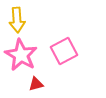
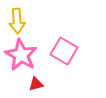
yellow arrow: moved 1 px down
pink square: rotated 32 degrees counterclockwise
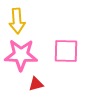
pink square: moved 2 px right; rotated 28 degrees counterclockwise
pink star: rotated 28 degrees counterclockwise
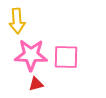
pink square: moved 6 px down
pink star: moved 10 px right
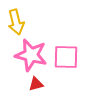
yellow arrow: moved 1 px left, 1 px down; rotated 10 degrees counterclockwise
pink star: rotated 12 degrees clockwise
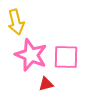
pink star: rotated 8 degrees clockwise
red triangle: moved 10 px right
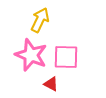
yellow arrow: moved 24 px right, 2 px up; rotated 140 degrees counterclockwise
red triangle: moved 5 px right; rotated 42 degrees clockwise
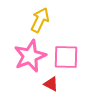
pink star: moved 1 px left, 1 px down; rotated 28 degrees clockwise
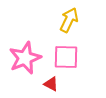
yellow arrow: moved 29 px right
pink star: moved 5 px left, 2 px down
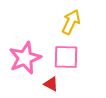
yellow arrow: moved 2 px right, 2 px down
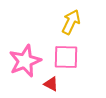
pink star: moved 3 px down
